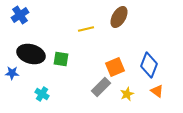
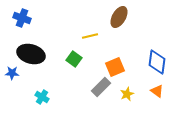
blue cross: moved 2 px right, 3 px down; rotated 36 degrees counterclockwise
yellow line: moved 4 px right, 7 px down
green square: moved 13 px right; rotated 28 degrees clockwise
blue diamond: moved 8 px right, 3 px up; rotated 15 degrees counterclockwise
cyan cross: moved 3 px down
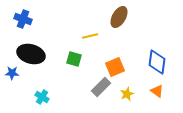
blue cross: moved 1 px right, 1 px down
green square: rotated 21 degrees counterclockwise
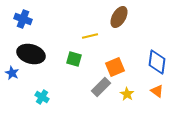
blue star: rotated 24 degrees clockwise
yellow star: rotated 16 degrees counterclockwise
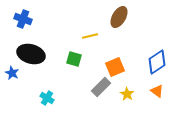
blue diamond: rotated 50 degrees clockwise
cyan cross: moved 5 px right, 1 px down
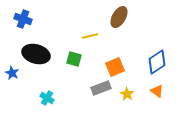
black ellipse: moved 5 px right
gray rectangle: moved 1 px down; rotated 24 degrees clockwise
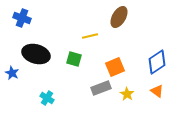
blue cross: moved 1 px left, 1 px up
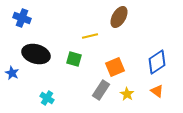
gray rectangle: moved 2 px down; rotated 36 degrees counterclockwise
